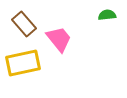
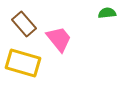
green semicircle: moved 2 px up
yellow rectangle: rotated 28 degrees clockwise
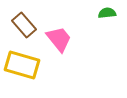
brown rectangle: moved 1 px down
yellow rectangle: moved 1 px left, 2 px down
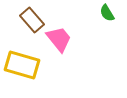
green semicircle: rotated 114 degrees counterclockwise
brown rectangle: moved 8 px right, 5 px up
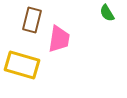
brown rectangle: rotated 55 degrees clockwise
pink trapezoid: rotated 48 degrees clockwise
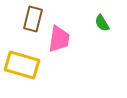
green semicircle: moved 5 px left, 10 px down
brown rectangle: moved 1 px right, 1 px up
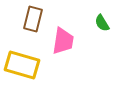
pink trapezoid: moved 4 px right, 2 px down
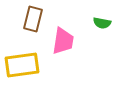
green semicircle: rotated 48 degrees counterclockwise
yellow rectangle: rotated 24 degrees counterclockwise
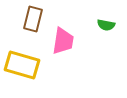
green semicircle: moved 4 px right, 2 px down
yellow rectangle: rotated 24 degrees clockwise
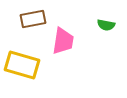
brown rectangle: rotated 65 degrees clockwise
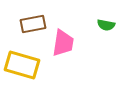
brown rectangle: moved 5 px down
pink trapezoid: moved 2 px down
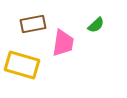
green semicircle: moved 10 px left; rotated 54 degrees counterclockwise
